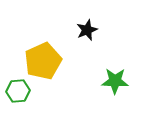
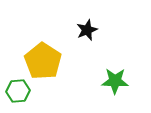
yellow pentagon: rotated 15 degrees counterclockwise
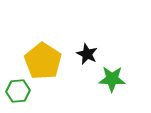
black star: moved 24 px down; rotated 25 degrees counterclockwise
green star: moved 3 px left, 2 px up
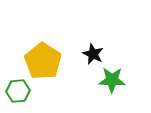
black star: moved 6 px right
green star: moved 1 px down
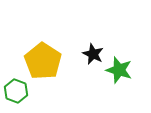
green star: moved 7 px right, 10 px up; rotated 16 degrees clockwise
green hexagon: moved 2 px left; rotated 25 degrees clockwise
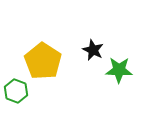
black star: moved 4 px up
green star: rotated 16 degrees counterclockwise
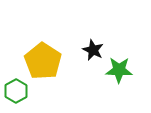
green hexagon: rotated 10 degrees clockwise
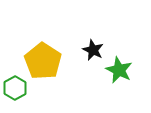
green star: rotated 24 degrees clockwise
green hexagon: moved 1 px left, 3 px up
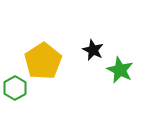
yellow pentagon: rotated 6 degrees clockwise
green star: moved 1 px right
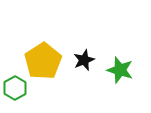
black star: moved 9 px left, 10 px down; rotated 25 degrees clockwise
green star: rotated 8 degrees counterclockwise
